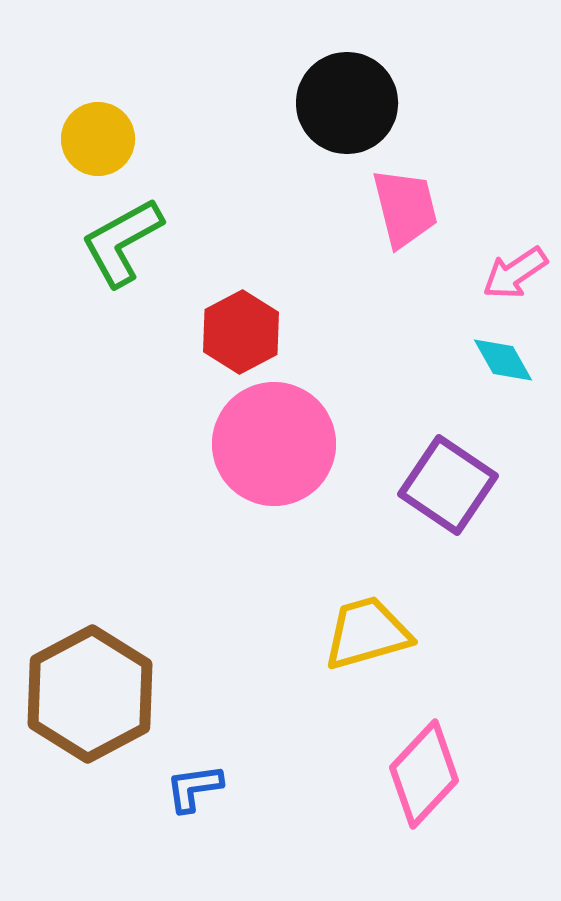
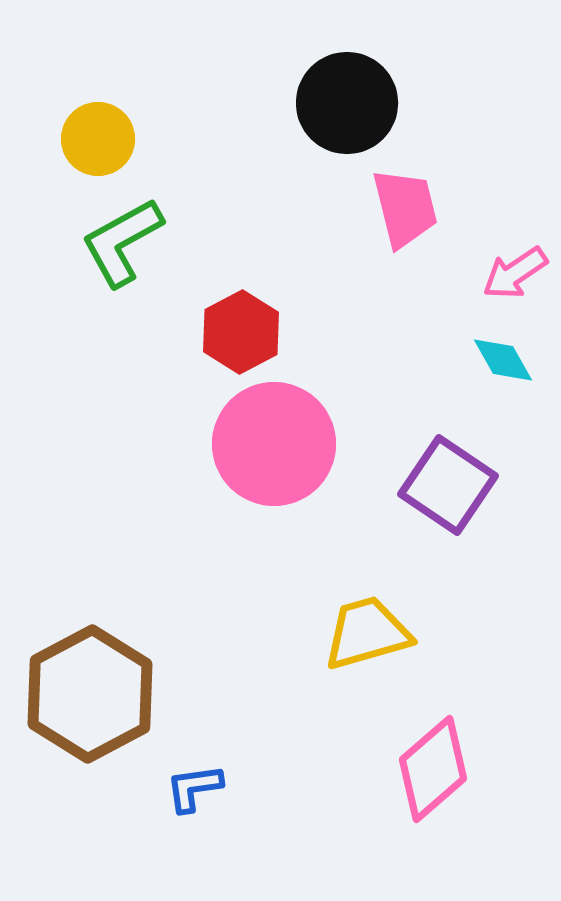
pink diamond: moved 9 px right, 5 px up; rotated 6 degrees clockwise
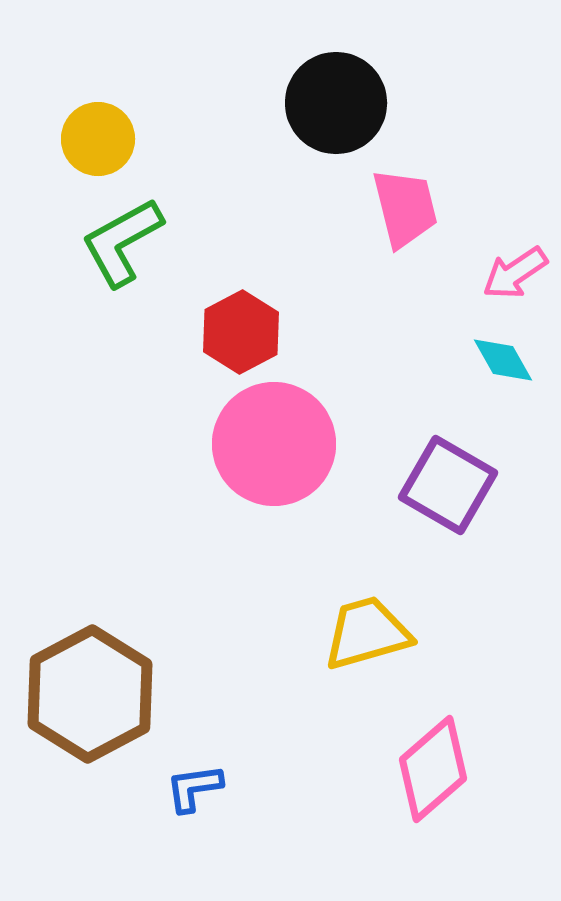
black circle: moved 11 px left
purple square: rotated 4 degrees counterclockwise
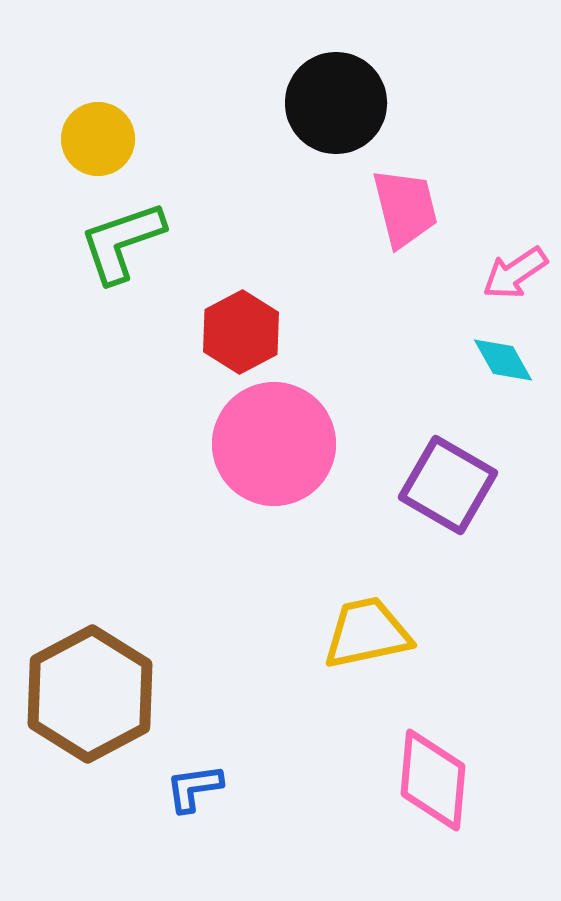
green L-shape: rotated 10 degrees clockwise
yellow trapezoid: rotated 4 degrees clockwise
pink diamond: moved 11 px down; rotated 44 degrees counterclockwise
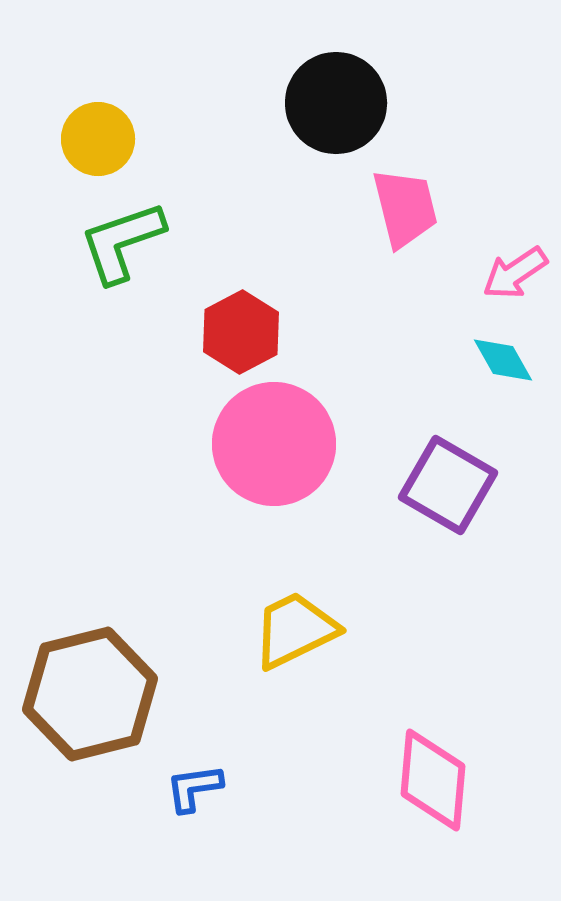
yellow trapezoid: moved 72 px left, 3 px up; rotated 14 degrees counterclockwise
brown hexagon: rotated 14 degrees clockwise
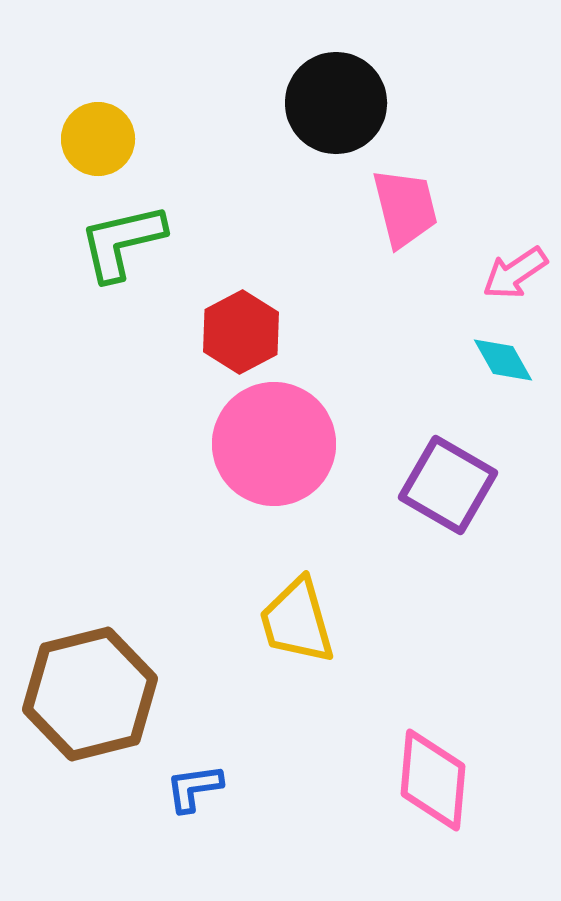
green L-shape: rotated 6 degrees clockwise
yellow trapezoid: moved 2 px right, 9 px up; rotated 80 degrees counterclockwise
